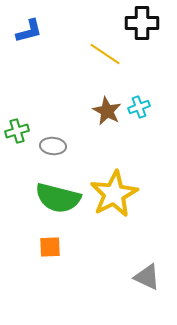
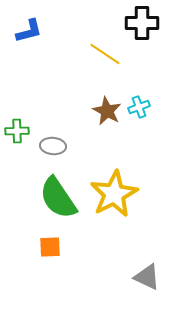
green cross: rotated 15 degrees clockwise
green semicircle: rotated 42 degrees clockwise
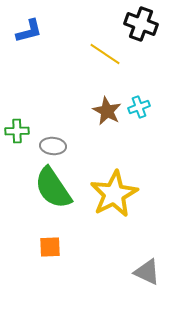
black cross: moved 1 px left, 1 px down; rotated 20 degrees clockwise
green semicircle: moved 5 px left, 10 px up
gray triangle: moved 5 px up
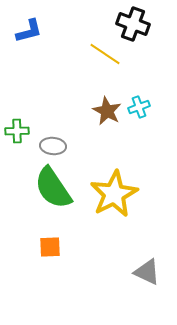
black cross: moved 8 px left
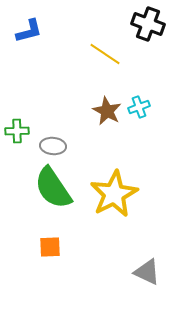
black cross: moved 15 px right
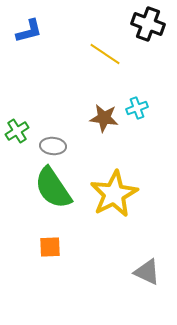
cyan cross: moved 2 px left, 1 px down
brown star: moved 3 px left, 7 px down; rotated 20 degrees counterclockwise
green cross: rotated 30 degrees counterclockwise
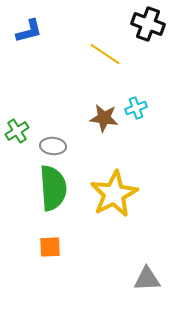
cyan cross: moved 1 px left
green semicircle: rotated 150 degrees counterclockwise
gray triangle: moved 7 px down; rotated 28 degrees counterclockwise
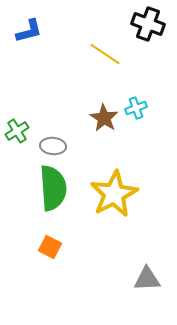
brown star: rotated 24 degrees clockwise
orange square: rotated 30 degrees clockwise
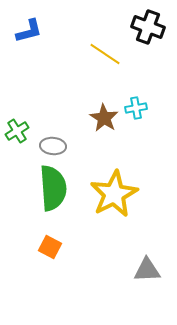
black cross: moved 3 px down
cyan cross: rotated 10 degrees clockwise
gray triangle: moved 9 px up
